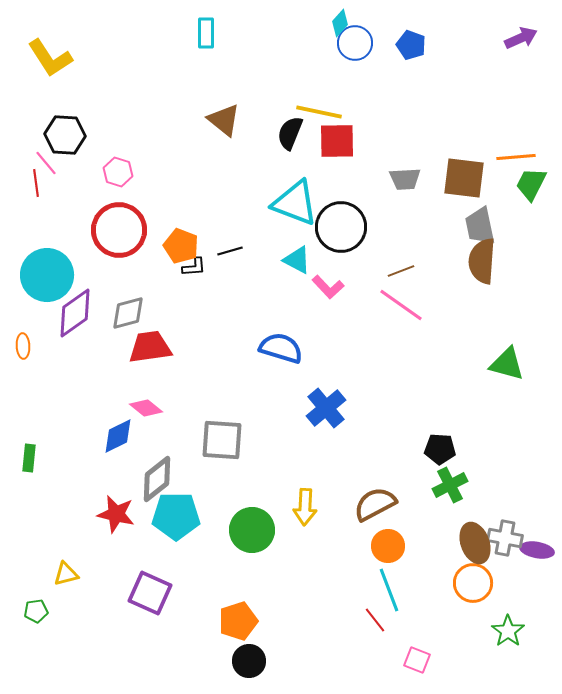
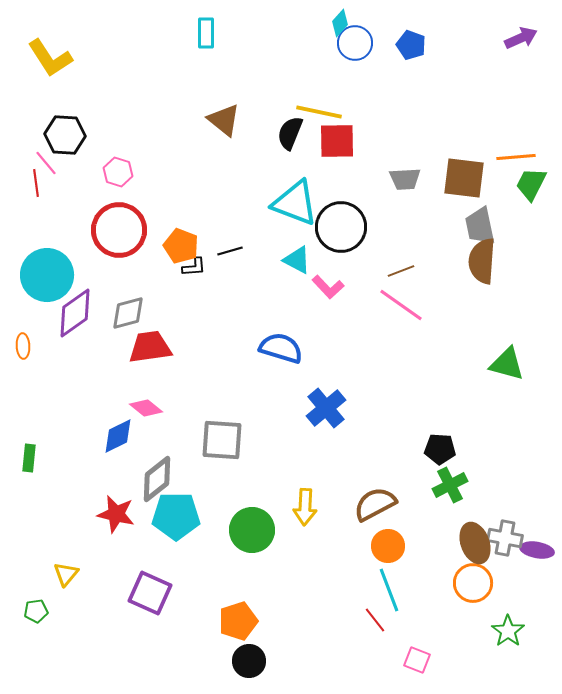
yellow triangle at (66, 574): rotated 36 degrees counterclockwise
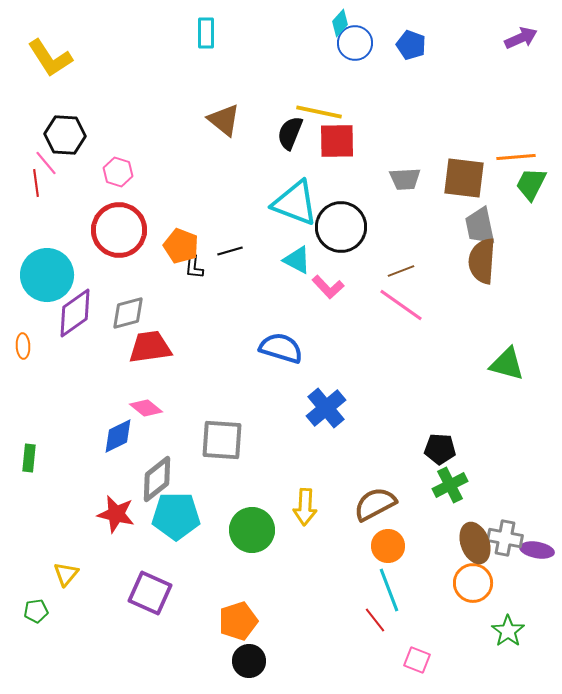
black L-shape at (194, 267): rotated 100 degrees clockwise
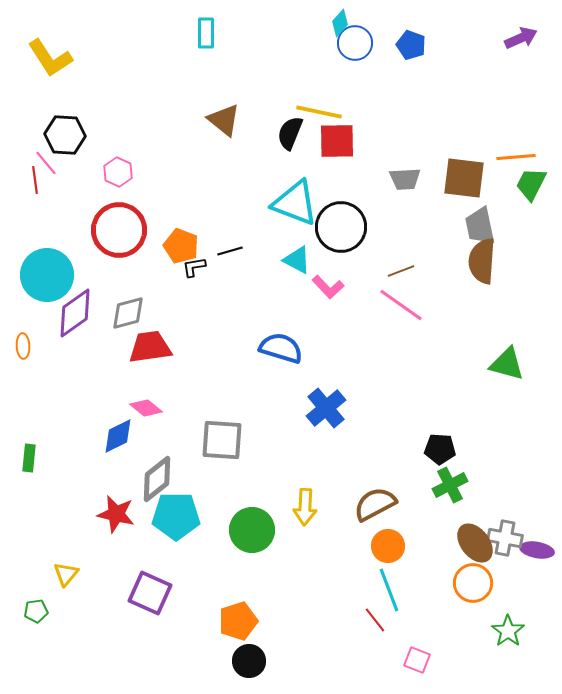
pink hexagon at (118, 172): rotated 8 degrees clockwise
red line at (36, 183): moved 1 px left, 3 px up
black L-shape at (194, 267): rotated 75 degrees clockwise
brown ellipse at (475, 543): rotated 18 degrees counterclockwise
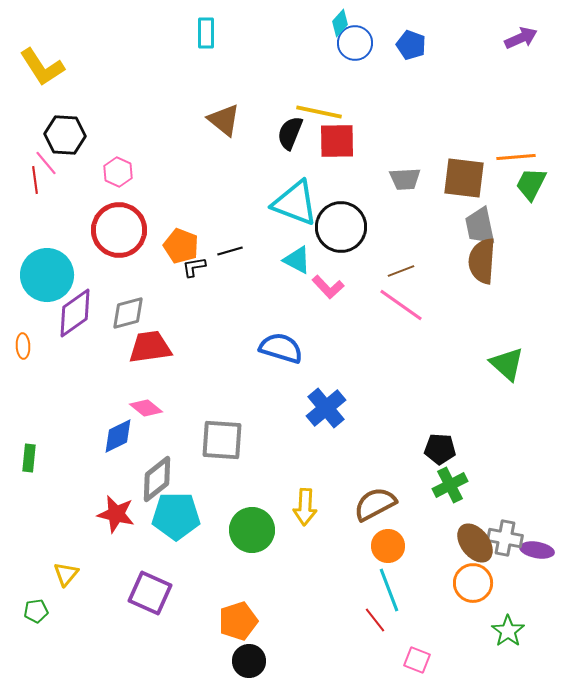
yellow L-shape at (50, 58): moved 8 px left, 9 px down
green triangle at (507, 364): rotated 27 degrees clockwise
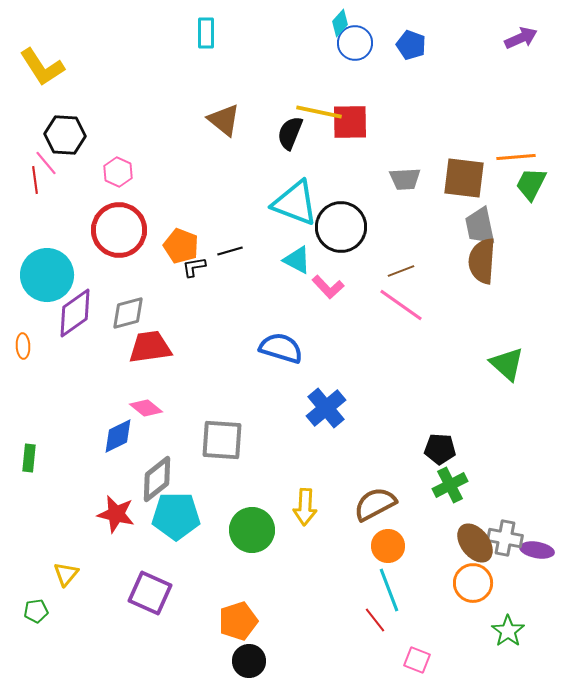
red square at (337, 141): moved 13 px right, 19 px up
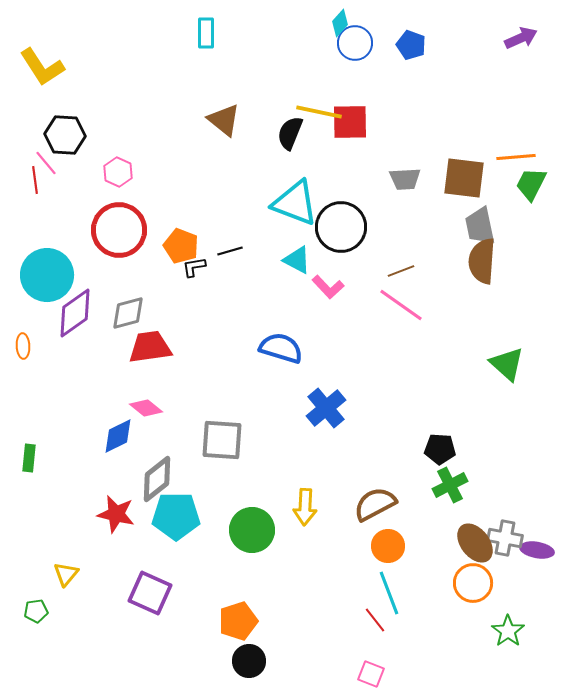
cyan line at (389, 590): moved 3 px down
pink square at (417, 660): moved 46 px left, 14 px down
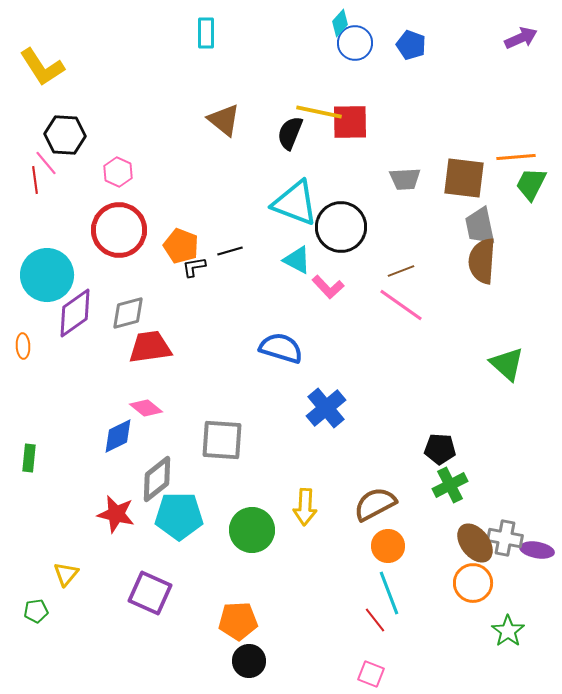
cyan pentagon at (176, 516): moved 3 px right
orange pentagon at (238, 621): rotated 15 degrees clockwise
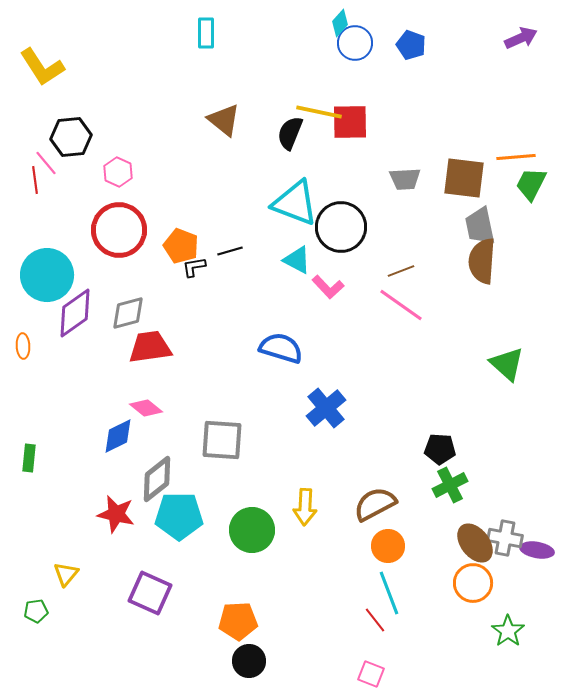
black hexagon at (65, 135): moved 6 px right, 2 px down; rotated 9 degrees counterclockwise
